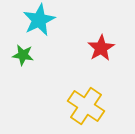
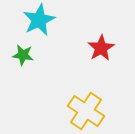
yellow cross: moved 5 px down
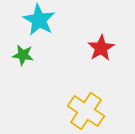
cyan star: rotated 16 degrees counterclockwise
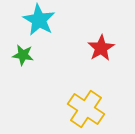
yellow cross: moved 2 px up
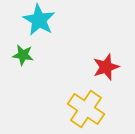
red star: moved 5 px right, 19 px down; rotated 12 degrees clockwise
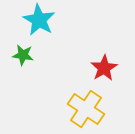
red star: moved 2 px left, 1 px down; rotated 12 degrees counterclockwise
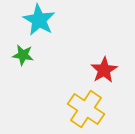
red star: moved 2 px down
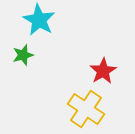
green star: rotated 25 degrees counterclockwise
red star: moved 1 px left, 1 px down
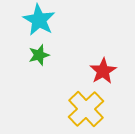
green star: moved 16 px right
yellow cross: rotated 12 degrees clockwise
